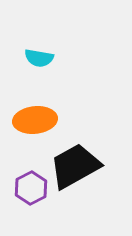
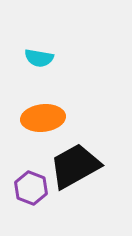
orange ellipse: moved 8 px right, 2 px up
purple hexagon: rotated 12 degrees counterclockwise
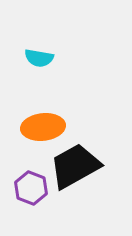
orange ellipse: moved 9 px down
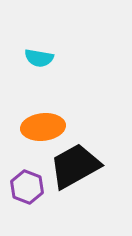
purple hexagon: moved 4 px left, 1 px up
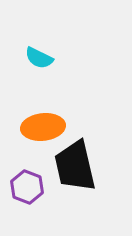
cyan semicircle: rotated 16 degrees clockwise
black trapezoid: rotated 74 degrees counterclockwise
